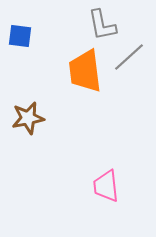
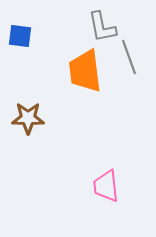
gray L-shape: moved 2 px down
gray line: rotated 68 degrees counterclockwise
brown star: rotated 12 degrees clockwise
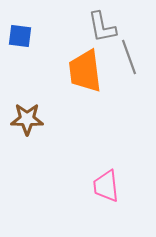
brown star: moved 1 px left, 1 px down
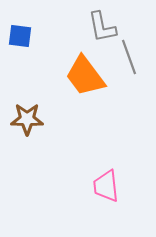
orange trapezoid: moved 5 px down; rotated 30 degrees counterclockwise
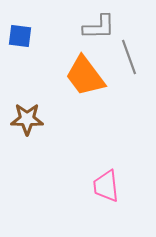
gray L-shape: moved 3 px left; rotated 80 degrees counterclockwise
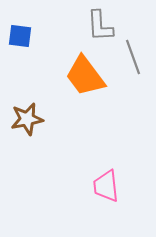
gray L-shape: moved 1 px right, 1 px up; rotated 88 degrees clockwise
gray line: moved 4 px right
brown star: rotated 12 degrees counterclockwise
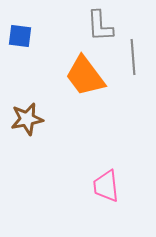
gray line: rotated 16 degrees clockwise
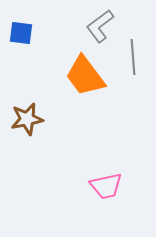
gray L-shape: rotated 56 degrees clockwise
blue square: moved 1 px right, 3 px up
pink trapezoid: rotated 96 degrees counterclockwise
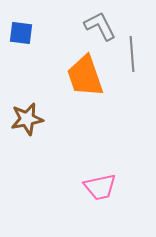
gray L-shape: rotated 100 degrees clockwise
gray line: moved 1 px left, 3 px up
orange trapezoid: rotated 18 degrees clockwise
pink trapezoid: moved 6 px left, 1 px down
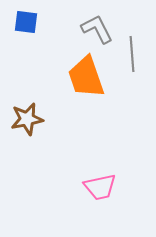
gray L-shape: moved 3 px left, 3 px down
blue square: moved 5 px right, 11 px up
orange trapezoid: moved 1 px right, 1 px down
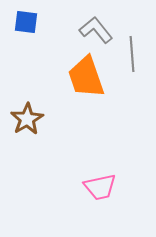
gray L-shape: moved 1 px left, 1 px down; rotated 12 degrees counterclockwise
brown star: rotated 20 degrees counterclockwise
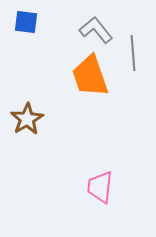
gray line: moved 1 px right, 1 px up
orange trapezoid: moved 4 px right, 1 px up
pink trapezoid: rotated 108 degrees clockwise
